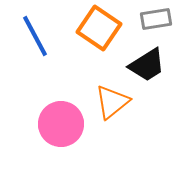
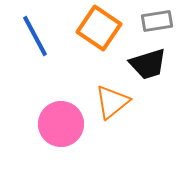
gray rectangle: moved 1 px right, 2 px down
black trapezoid: moved 1 px right, 1 px up; rotated 15 degrees clockwise
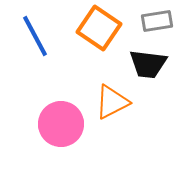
black trapezoid: rotated 24 degrees clockwise
orange triangle: rotated 12 degrees clockwise
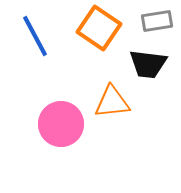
orange triangle: rotated 21 degrees clockwise
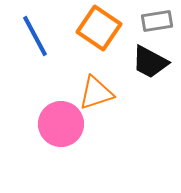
black trapezoid: moved 2 px right, 2 px up; rotated 21 degrees clockwise
orange triangle: moved 16 px left, 9 px up; rotated 12 degrees counterclockwise
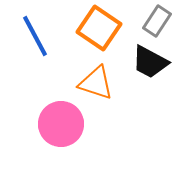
gray rectangle: rotated 48 degrees counterclockwise
orange triangle: moved 10 px up; rotated 36 degrees clockwise
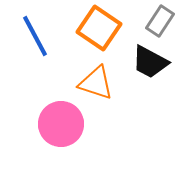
gray rectangle: moved 3 px right
